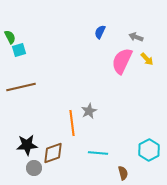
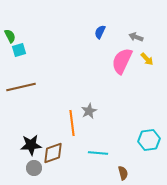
green semicircle: moved 1 px up
black star: moved 4 px right
cyan hexagon: moved 10 px up; rotated 20 degrees clockwise
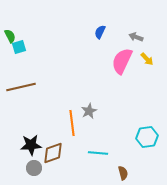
cyan square: moved 3 px up
cyan hexagon: moved 2 px left, 3 px up
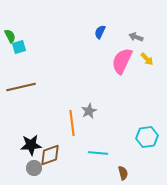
brown diamond: moved 3 px left, 2 px down
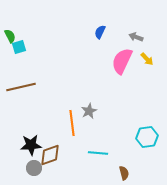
brown semicircle: moved 1 px right
